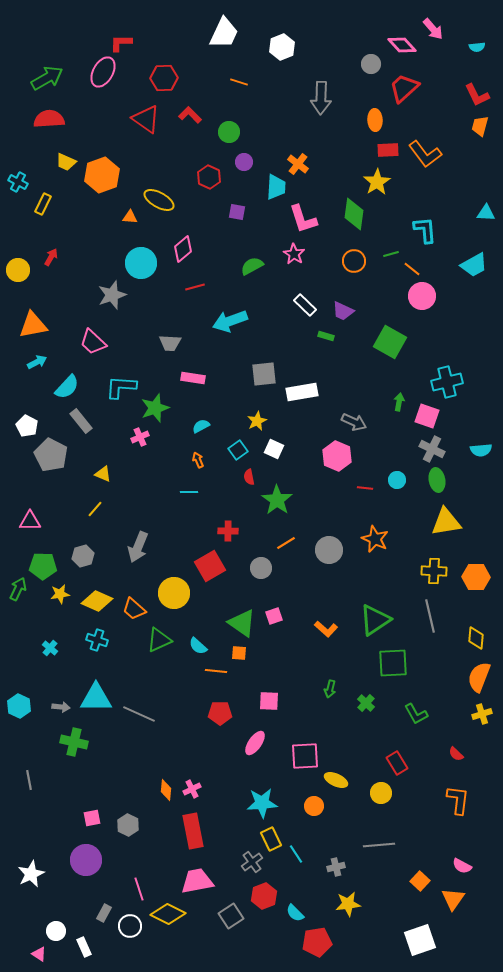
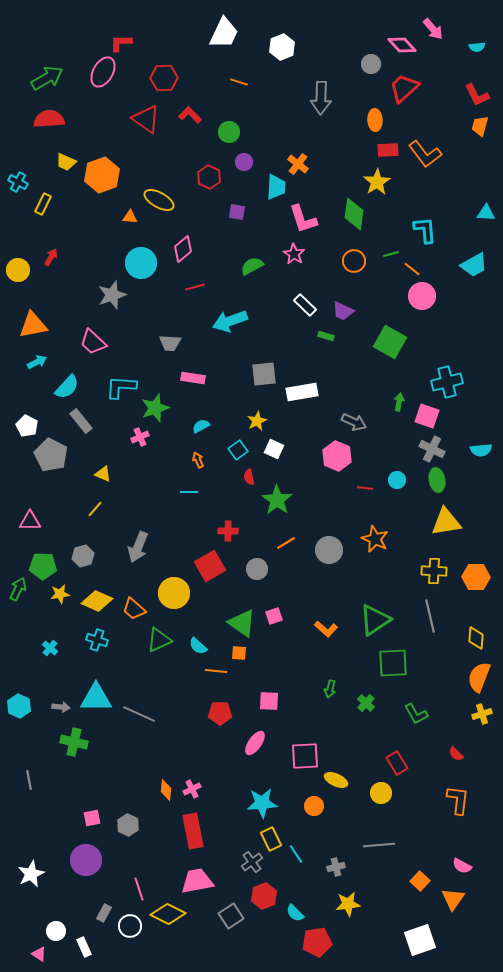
gray circle at (261, 568): moved 4 px left, 1 px down
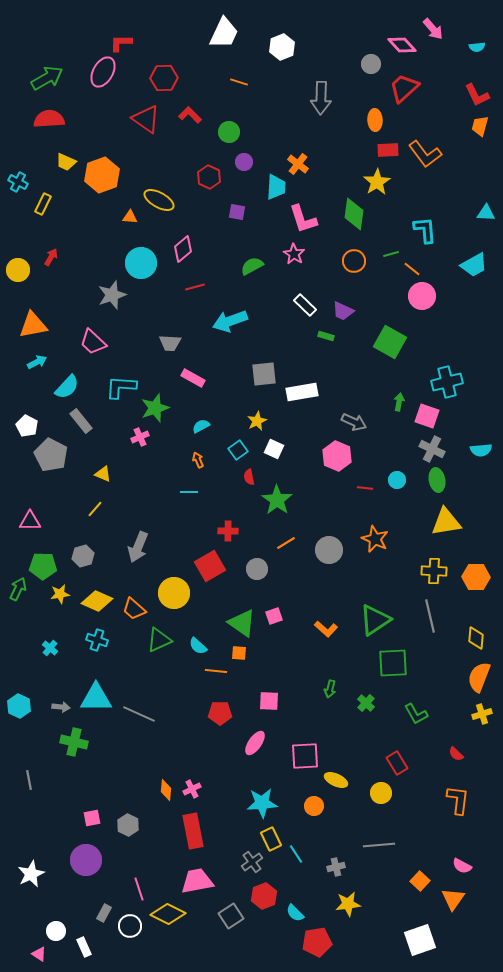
pink rectangle at (193, 378): rotated 20 degrees clockwise
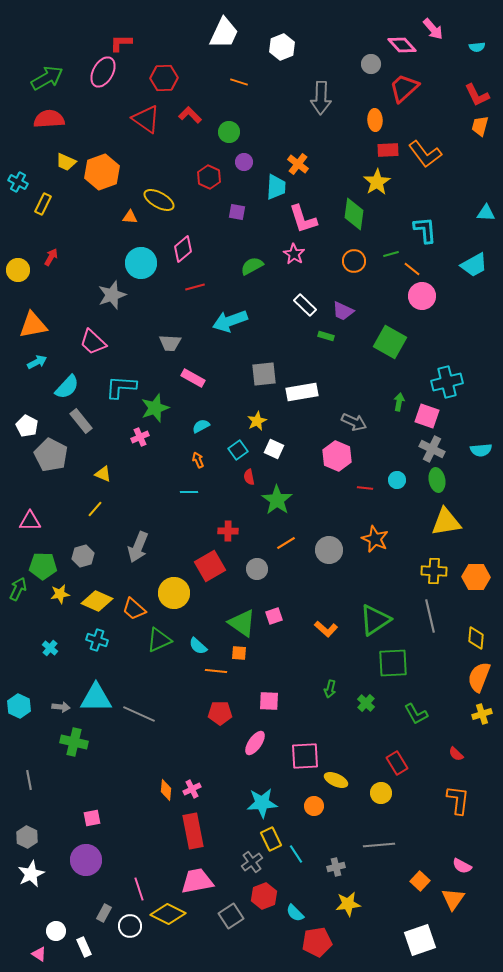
orange hexagon at (102, 175): moved 3 px up
gray hexagon at (128, 825): moved 101 px left, 12 px down
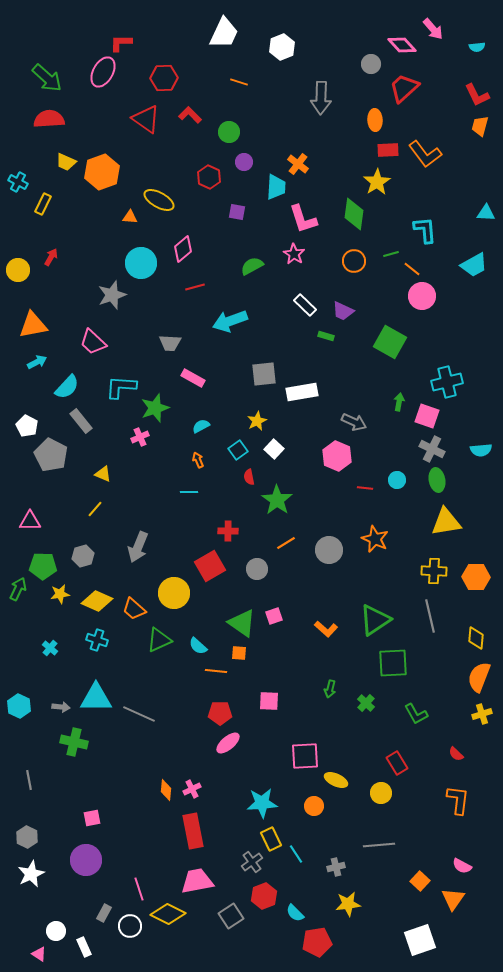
green arrow at (47, 78): rotated 72 degrees clockwise
white square at (274, 449): rotated 18 degrees clockwise
pink ellipse at (255, 743): moved 27 px left; rotated 15 degrees clockwise
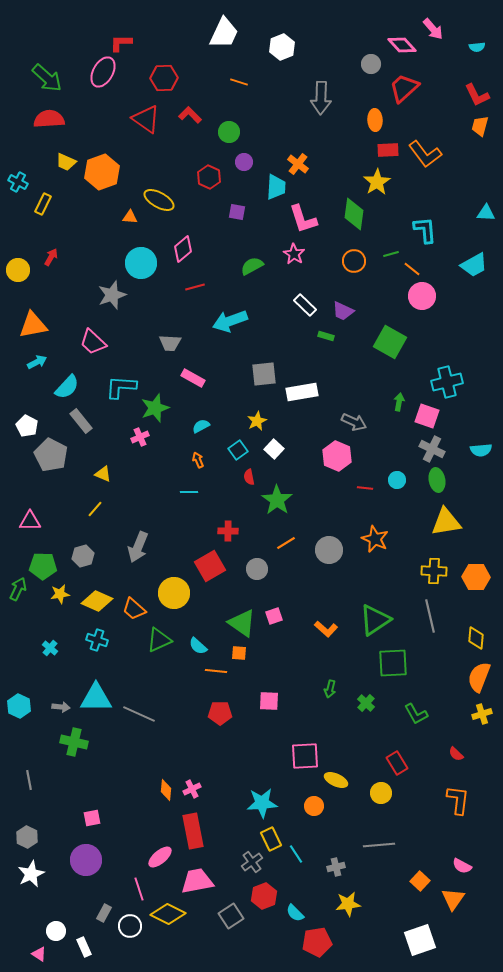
pink ellipse at (228, 743): moved 68 px left, 114 px down
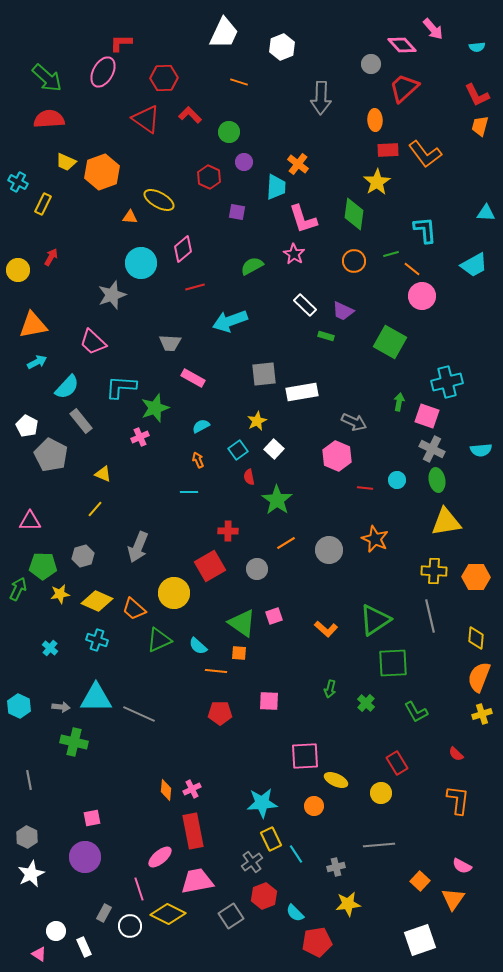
green L-shape at (416, 714): moved 2 px up
purple circle at (86, 860): moved 1 px left, 3 px up
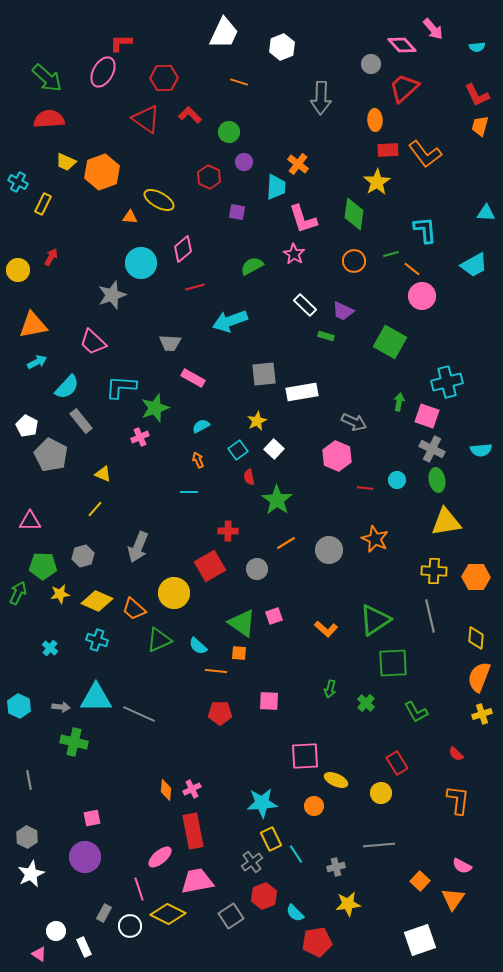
green arrow at (18, 589): moved 4 px down
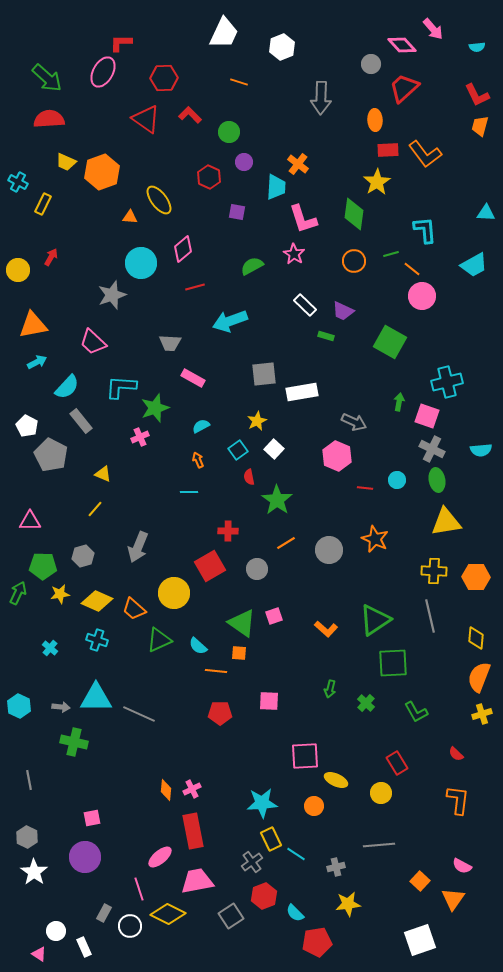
yellow ellipse at (159, 200): rotated 24 degrees clockwise
cyan line at (296, 854): rotated 24 degrees counterclockwise
white star at (31, 874): moved 3 px right, 2 px up; rotated 12 degrees counterclockwise
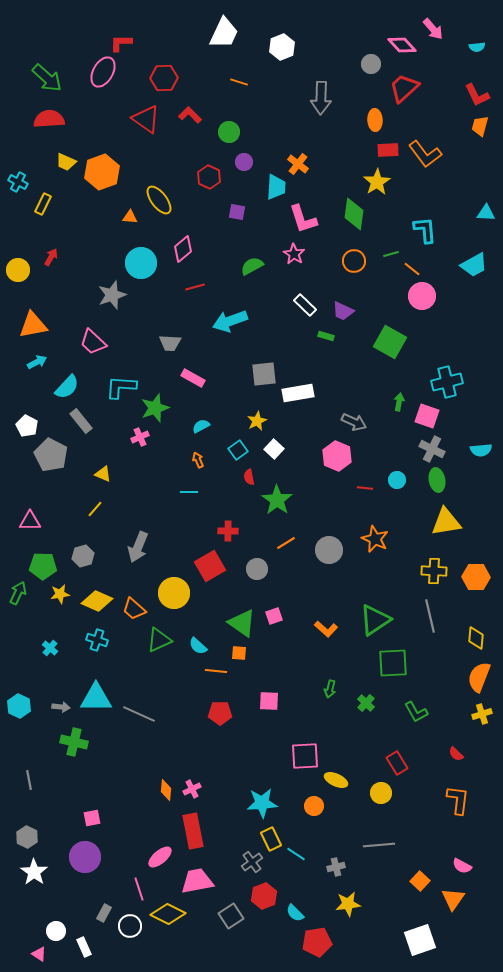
white rectangle at (302, 392): moved 4 px left, 1 px down
